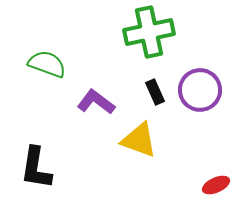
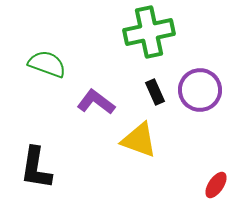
red ellipse: rotated 32 degrees counterclockwise
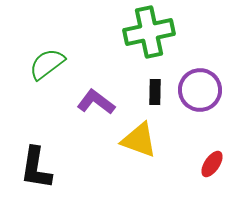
green semicircle: rotated 57 degrees counterclockwise
black rectangle: rotated 25 degrees clockwise
red ellipse: moved 4 px left, 21 px up
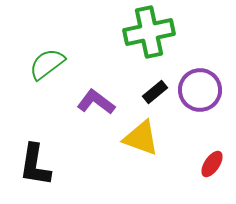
black rectangle: rotated 50 degrees clockwise
yellow triangle: moved 2 px right, 2 px up
black L-shape: moved 1 px left, 3 px up
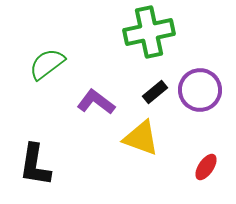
red ellipse: moved 6 px left, 3 px down
